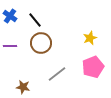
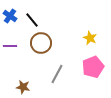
black line: moved 3 px left
yellow star: rotated 24 degrees counterclockwise
gray line: rotated 24 degrees counterclockwise
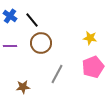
yellow star: rotated 16 degrees counterclockwise
brown star: rotated 16 degrees counterclockwise
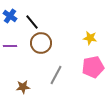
black line: moved 2 px down
pink pentagon: rotated 10 degrees clockwise
gray line: moved 1 px left, 1 px down
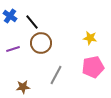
purple line: moved 3 px right, 3 px down; rotated 16 degrees counterclockwise
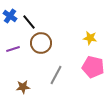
black line: moved 3 px left
pink pentagon: rotated 25 degrees clockwise
